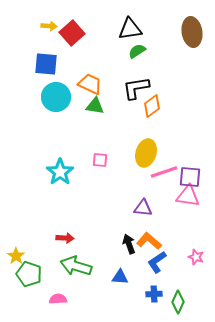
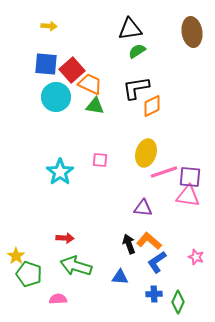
red square: moved 37 px down
orange diamond: rotated 10 degrees clockwise
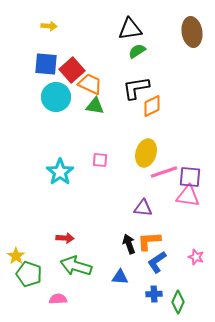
orange L-shape: rotated 45 degrees counterclockwise
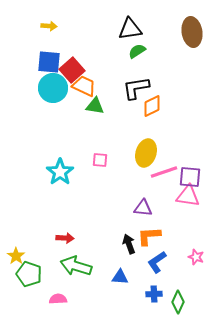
blue square: moved 3 px right, 2 px up
orange trapezoid: moved 6 px left, 2 px down
cyan circle: moved 3 px left, 9 px up
orange L-shape: moved 5 px up
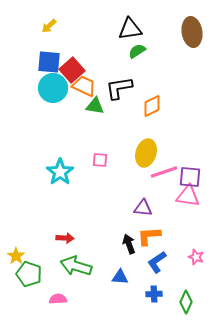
yellow arrow: rotated 133 degrees clockwise
black L-shape: moved 17 px left
green diamond: moved 8 px right
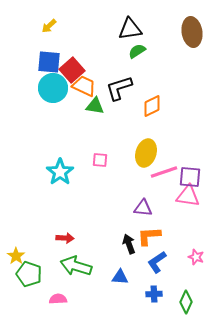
black L-shape: rotated 8 degrees counterclockwise
